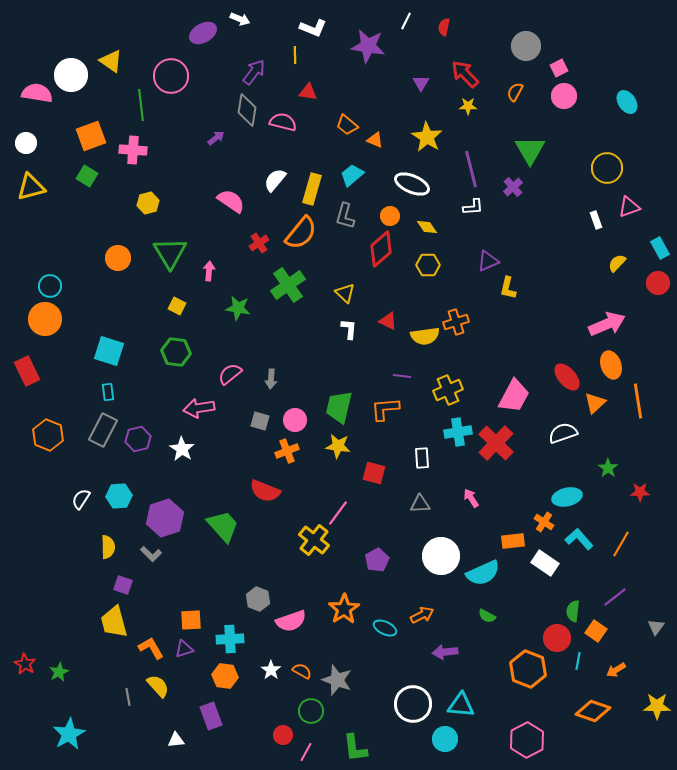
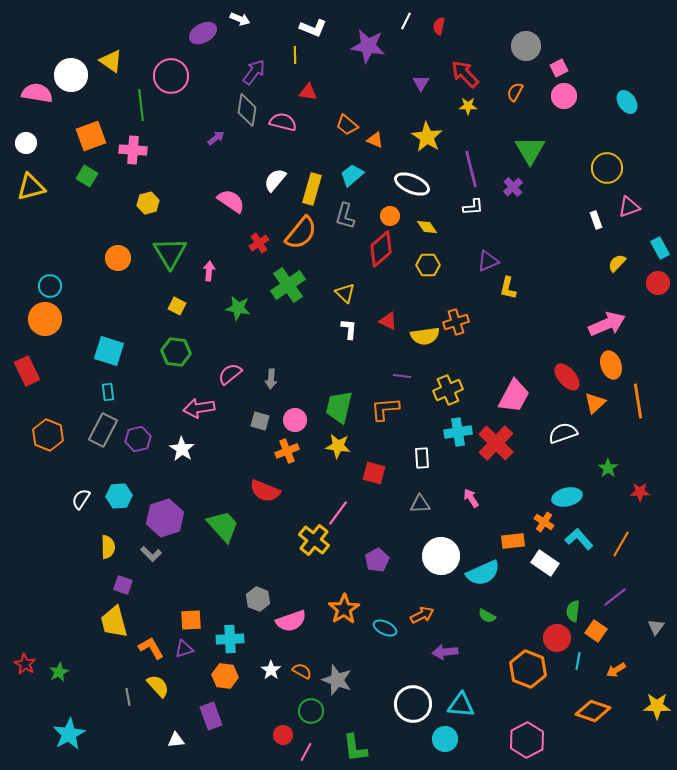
red semicircle at (444, 27): moved 5 px left, 1 px up
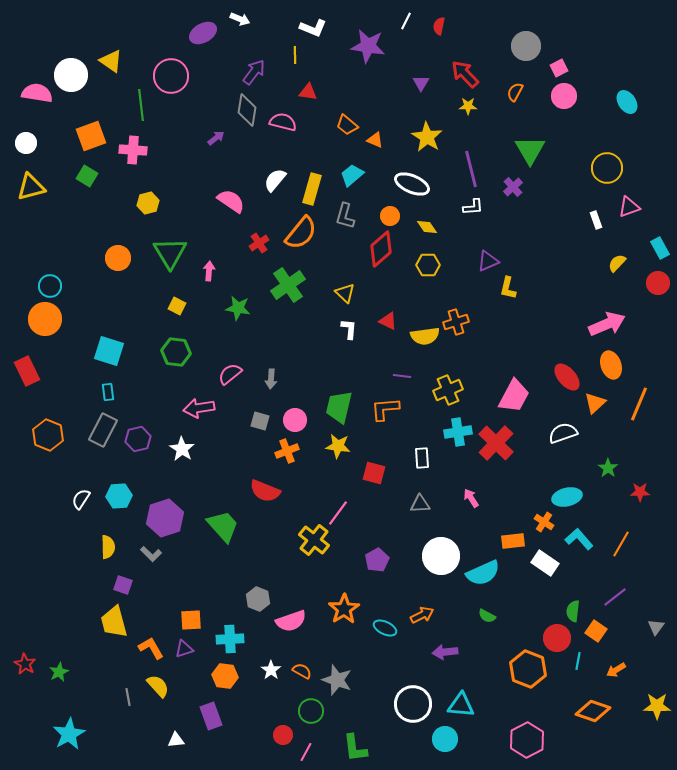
orange line at (638, 401): moved 1 px right, 3 px down; rotated 32 degrees clockwise
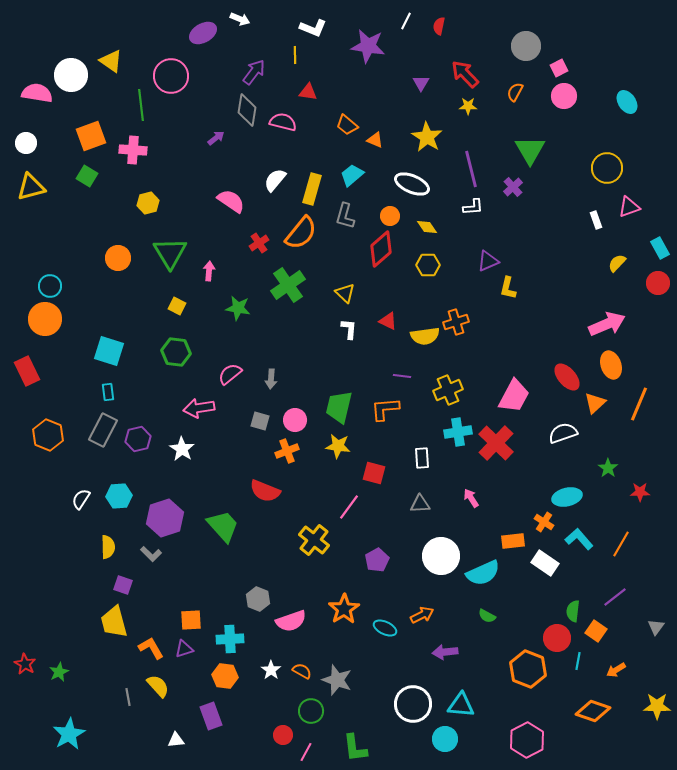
pink line at (338, 513): moved 11 px right, 6 px up
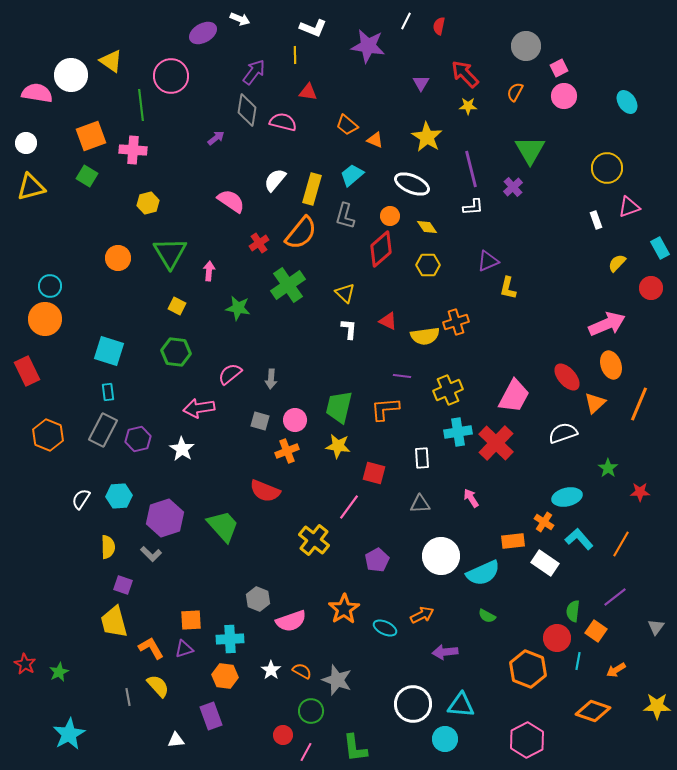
red circle at (658, 283): moved 7 px left, 5 px down
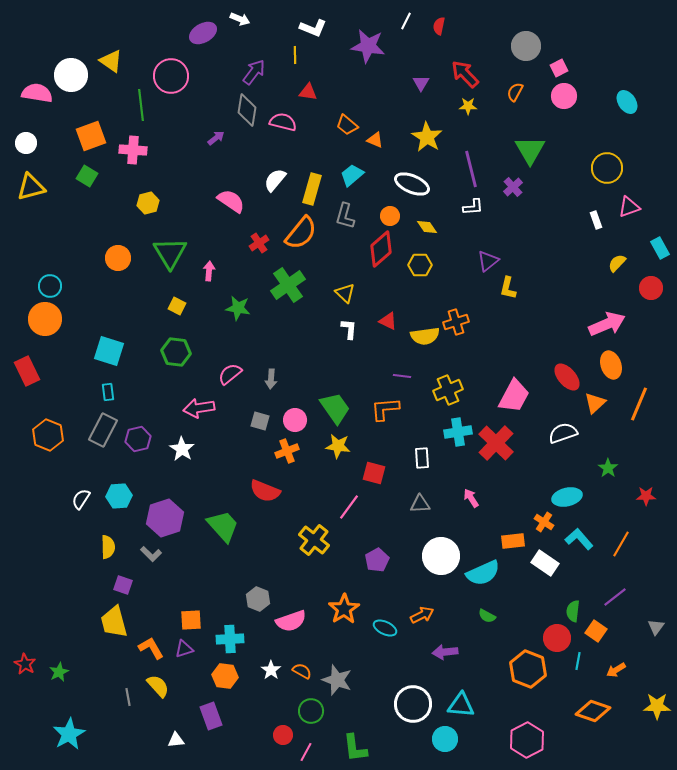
purple triangle at (488, 261): rotated 15 degrees counterclockwise
yellow hexagon at (428, 265): moved 8 px left
green trapezoid at (339, 407): moved 4 px left, 1 px down; rotated 132 degrees clockwise
red star at (640, 492): moved 6 px right, 4 px down
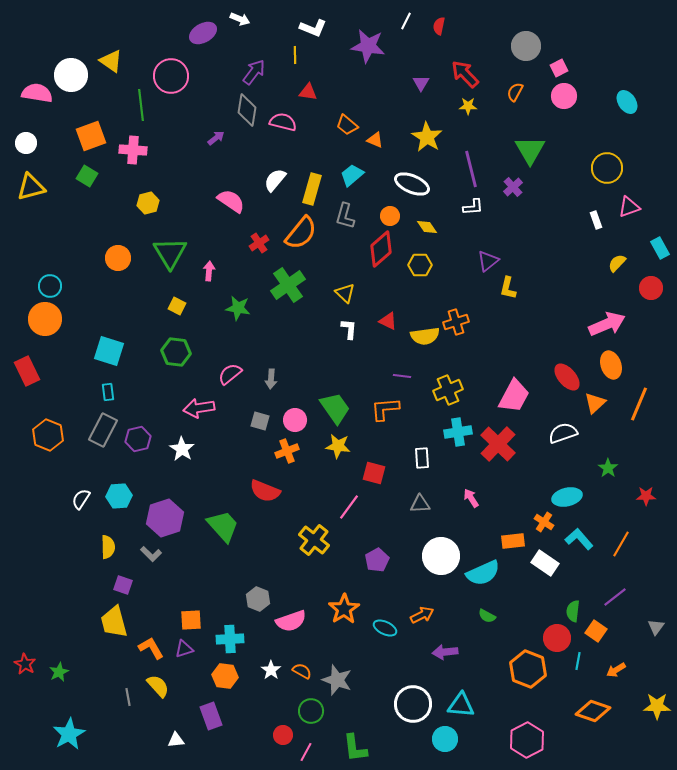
red cross at (496, 443): moved 2 px right, 1 px down
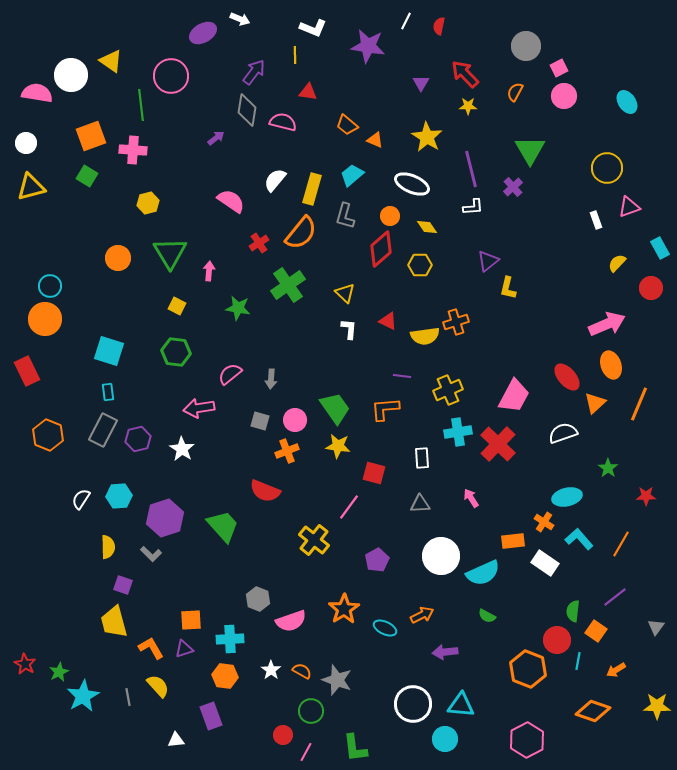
red circle at (557, 638): moved 2 px down
cyan star at (69, 734): moved 14 px right, 38 px up
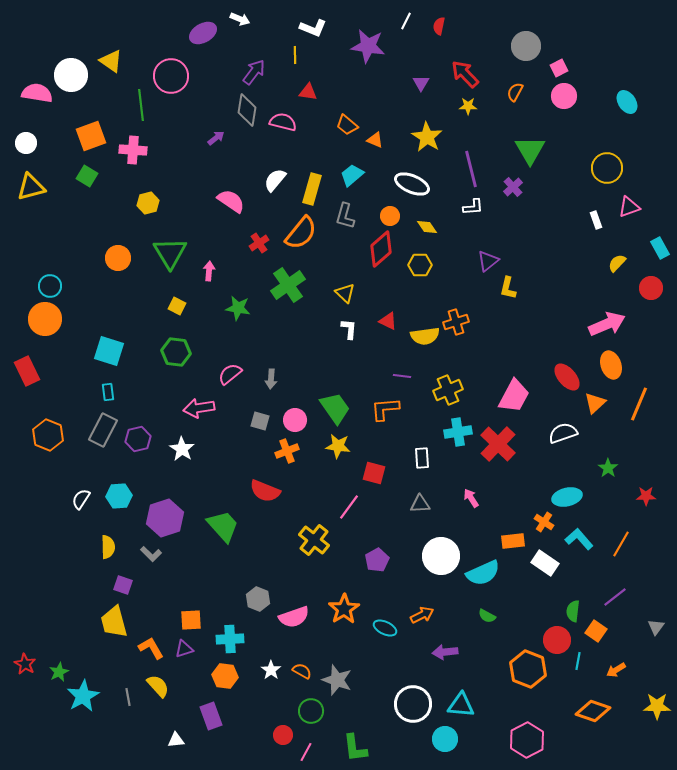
pink semicircle at (291, 621): moved 3 px right, 4 px up
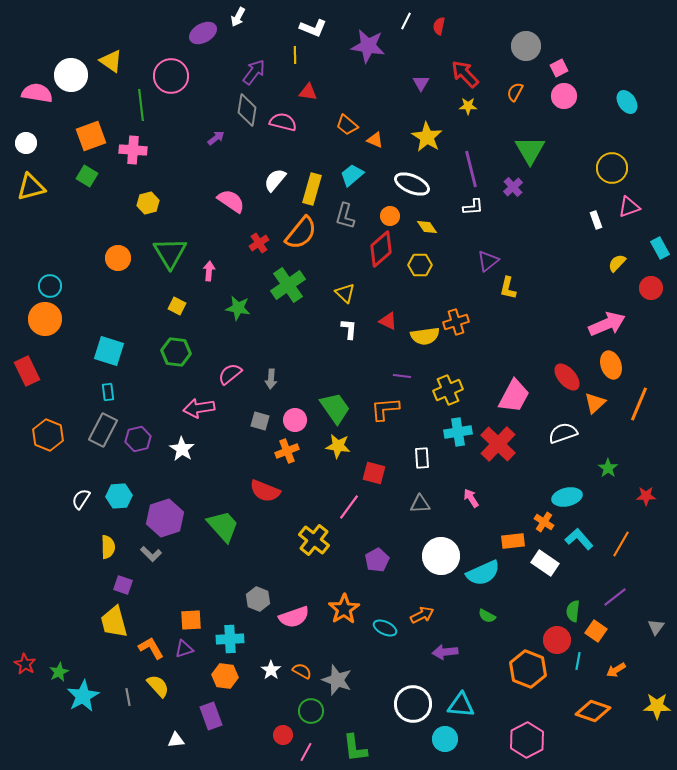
white arrow at (240, 19): moved 2 px left, 2 px up; rotated 96 degrees clockwise
yellow circle at (607, 168): moved 5 px right
